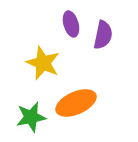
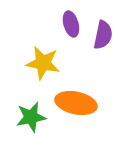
yellow star: rotated 12 degrees counterclockwise
orange ellipse: rotated 36 degrees clockwise
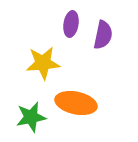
purple ellipse: rotated 25 degrees clockwise
yellow star: rotated 16 degrees counterclockwise
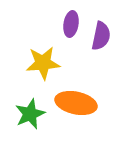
purple semicircle: moved 2 px left, 1 px down
green star: moved 1 px left, 3 px up; rotated 12 degrees counterclockwise
